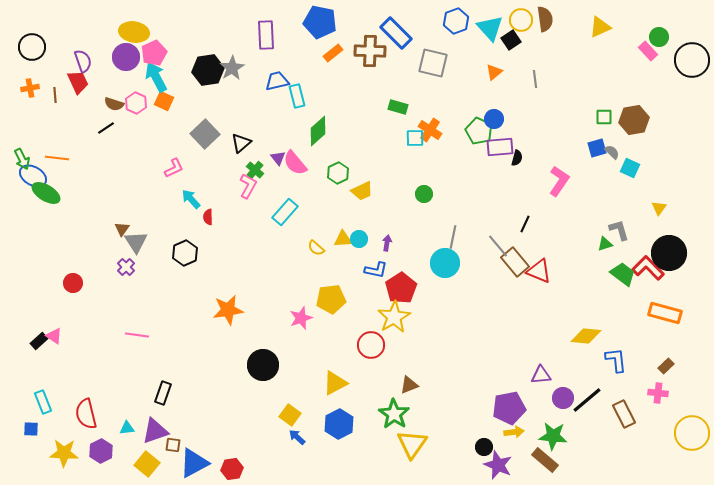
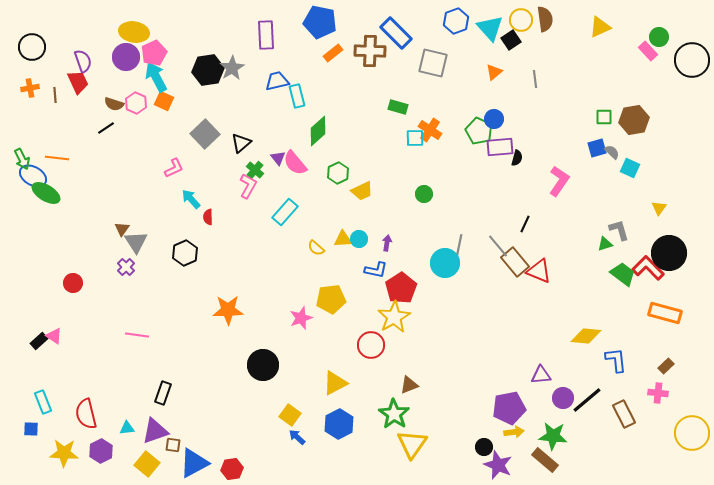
gray line at (453, 237): moved 6 px right, 9 px down
orange star at (228, 310): rotated 8 degrees clockwise
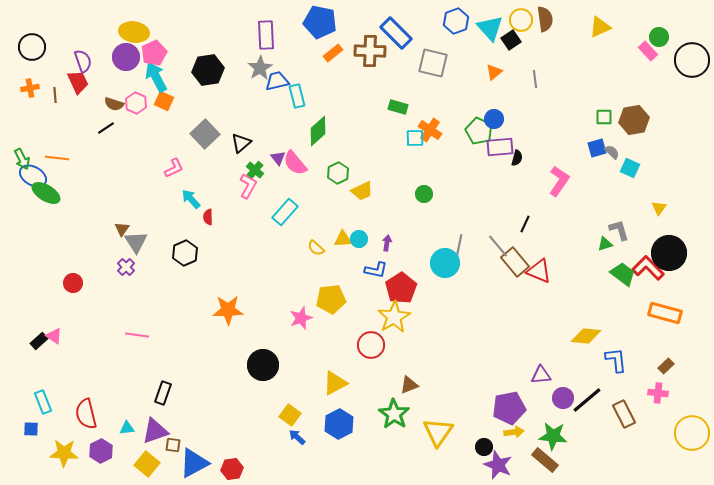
gray star at (232, 68): moved 28 px right
yellow triangle at (412, 444): moved 26 px right, 12 px up
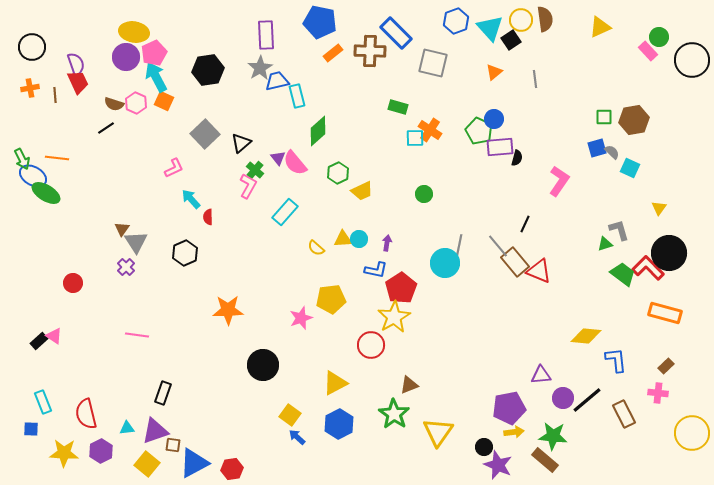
purple semicircle at (83, 61): moved 7 px left, 3 px down
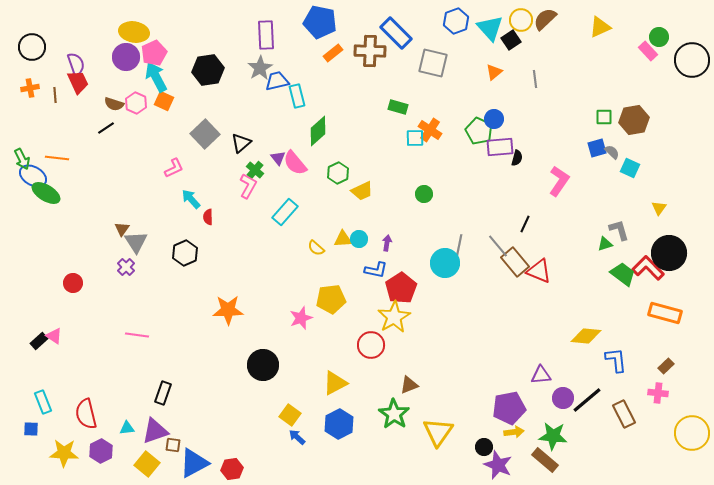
brown semicircle at (545, 19): rotated 125 degrees counterclockwise
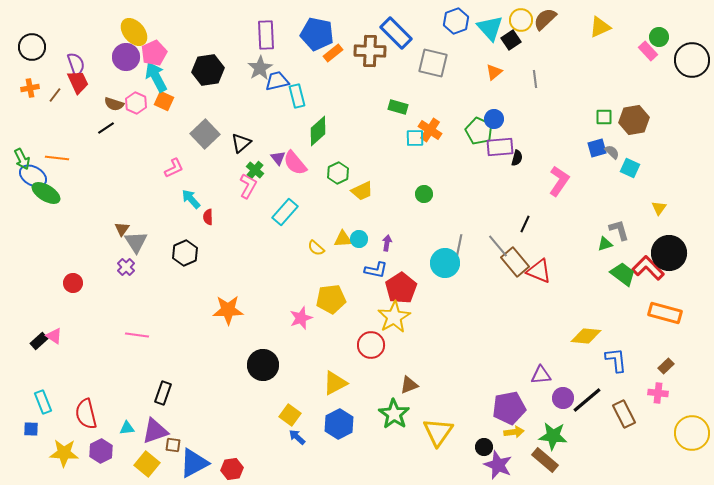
blue pentagon at (320, 22): moved 3 px left, 12 px down
yellow ellipse at (134, 32): rotated 40 degrees clockwise
brown line at (55, 95): rotated 42 degrees clockwise
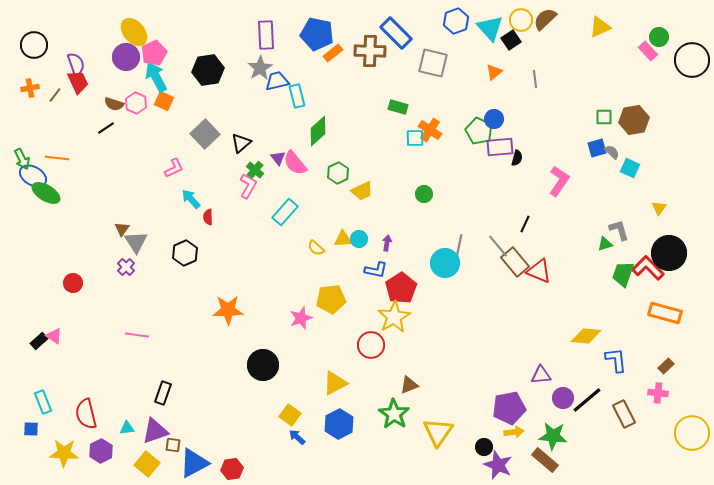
black circle at (32, 47): moved 2 px right, 2 px up
green trapezoid at (623, 274): rotated 108 degrees counterclockwise
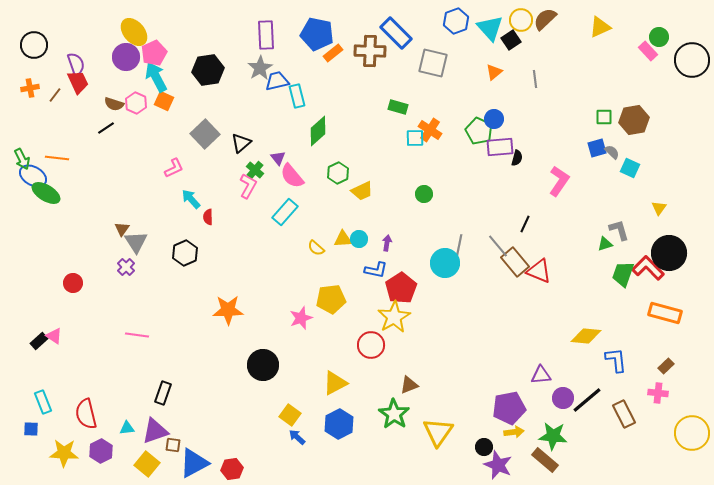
pink semicircle at (295, 163): moved 3 px left, 13 px down
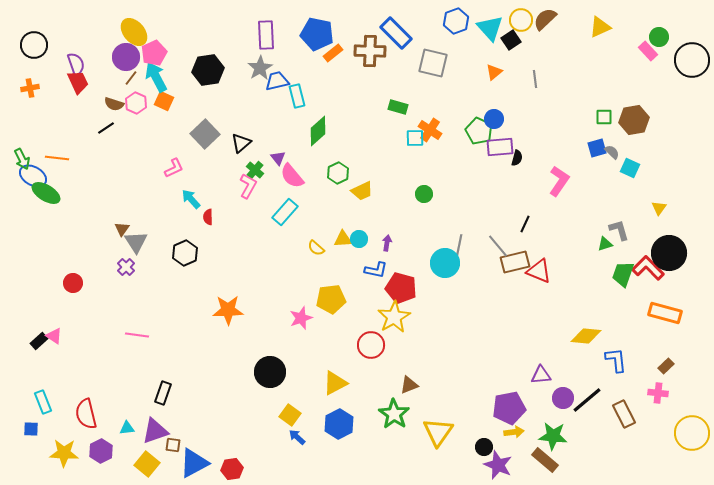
brown line at (55, 95): moved 76 px right, 17 px up
brown rectangle at (515, 262): rotated 64 degrees counterclockwise
red pentagon at (401, 288): rotated 24 degrees counterclockwise
black circle at (263, 365): moved 7 px right, 7 px down
